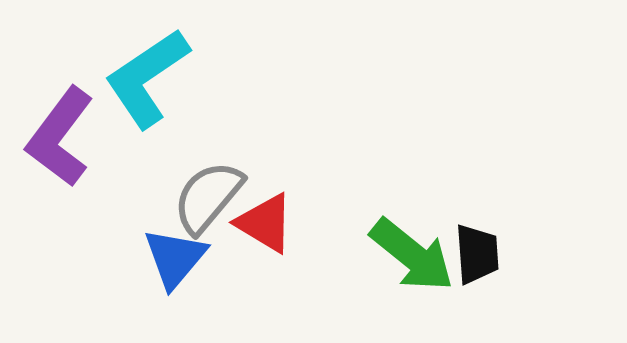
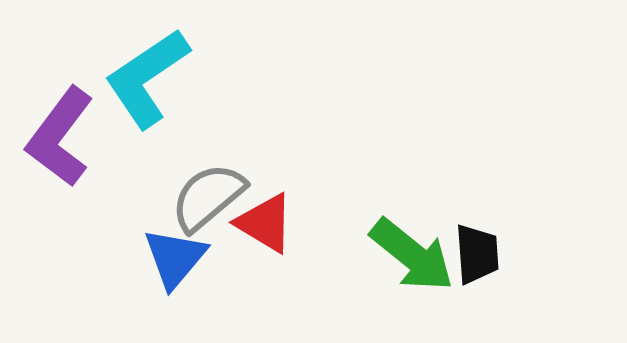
gray semicircle: rotated 10 degrees clockwise
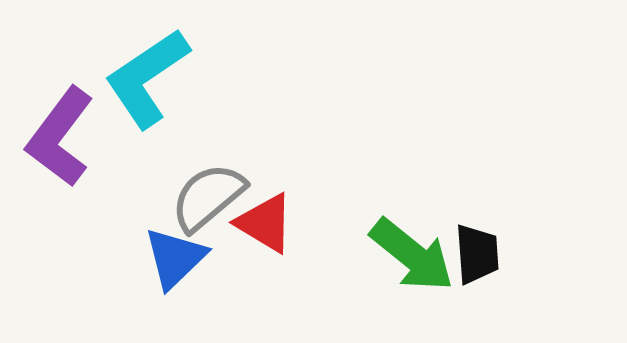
blue triangle: rotated 6 degrees clockwise
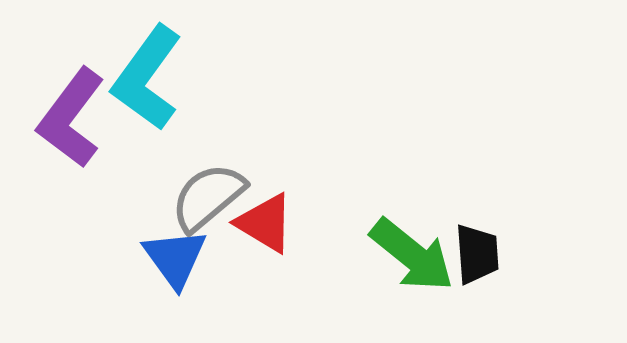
cyan L-shape: rotated 20 degrees counterclockwise
purple L-shape: moved 11 px right, 19 px up
blue triangle: rotated 22 degrees counterclockwise
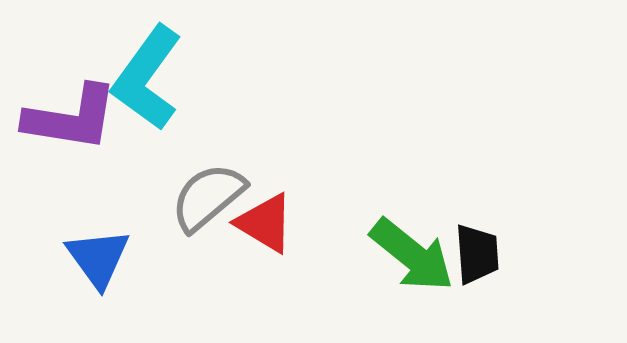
purple L-shape: rotated 118 degrees counterclockwise
blue triangle: moved 77 px left
